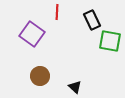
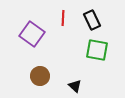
red line: moved 6 px right, 6 px down
green square: moved 13 px left, 9 px down
black triangle: moved 1 px up
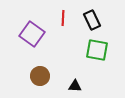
black triangle: rotated 40 degrees counterclockwise
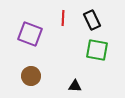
purple square: moved 2 px left; rotated 15 degrees counterclockwise
brown circle: moved 9 px left
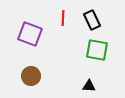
black triangle: moved 14 px right
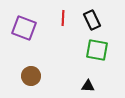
purple square: moved 6 px left, 6 px up
black triangle: moved 1 px left
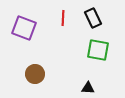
black rectangle: moved 1 px right, 2 px up
green square: moved 1 px right
brown circle: moved 4 px right, 2 px up
black triangle: moved 2 px down
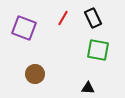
red line: rotated 28 degrees clockwise
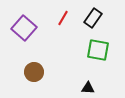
black rectangle: rotated 60 degrees clockwise
purple square: rotated 20 degrees clockwise
brown circle: moved 1 px left, 2 px up
